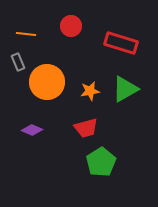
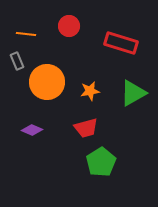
red circle: moved 2 px left
gray rectangle: moved 1 px left, 1 px up
green triangle: moved 8 px right, 4 px down
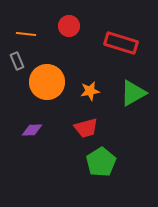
purple diamond: rotated 25 degrees counterclockwise
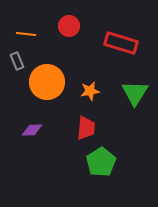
green triangle: moved 2 px right; rotated 28 degrees counterclockwise
red trapezoid: rotated 70 degrees counterclockwise
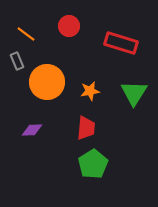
orange line: rotated 30 degrees clockwise
green triangle: moved 1 px left
green pentagon: moved 8 px left, 2 px down
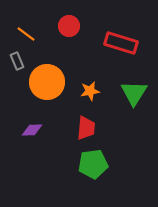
green pentagon: rotated 24 degrees clockwise
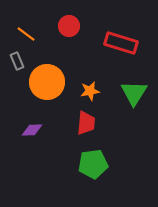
red trapezoid: moved 5 px up
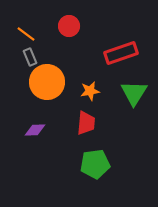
red rectangle: moved 10 px down; rotated 36 degrees counterclockwise
gray rectangle: moved 13 px right, 4 px up
purple diamond: moved 3 px right
green pentagon: moved 2 px right
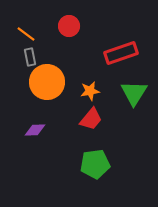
gray rectangle: rotated 12 degrees clockwise
red trapezoid: moved 5 px right, 4 px up; rotated 35 degrees clockwise
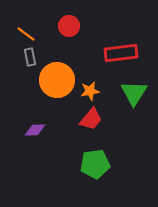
red rectangle: rotated 12 degrees clockwise
orange circle: moved 10 px right, 2 px up
